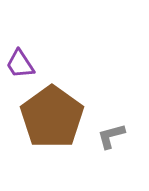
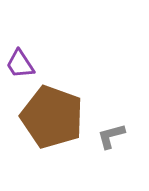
brown pentagon: rotated 16 degrees counterclockwise
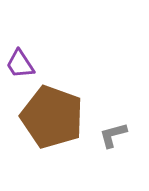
gray L-shape: moved 2 px right, 1 px up
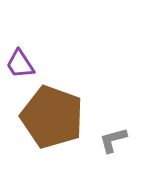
gray L-shape: moved 5 px down
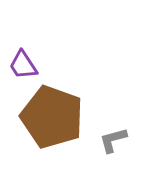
purple trapezoid: moved 3 px right, 1 px down
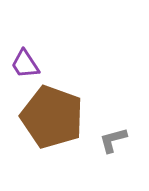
purple trapezoid: moved 2 px right, 1 px up
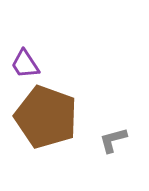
brown pentagon: moved 6 px left
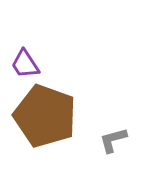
brown pentagon: moved 1 px left, 1 px up
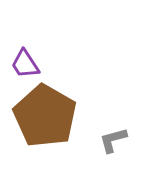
brown pentagon: rotated 10 degrees clockwise
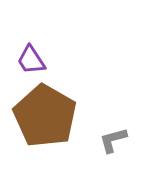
purple trapezoid: moved 6 px right, 4 px up
